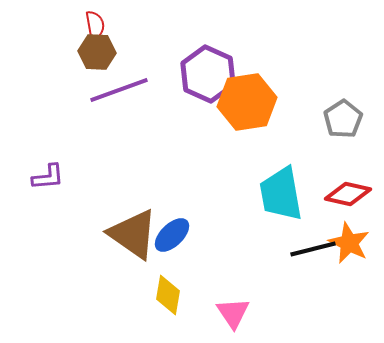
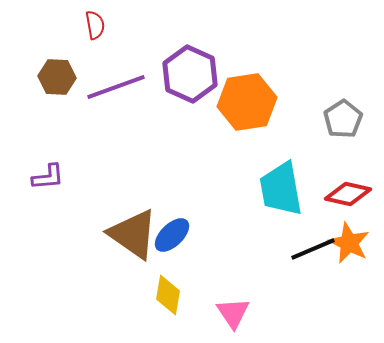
brown hexagon: moved 40 px left, 25 px down
purple hexagon: moved 18 px left
purple line: moved 3 px left, 3 px up
cyan trapezoid: moved 5 px up
black line: rotated 9 degrees counterclockwise
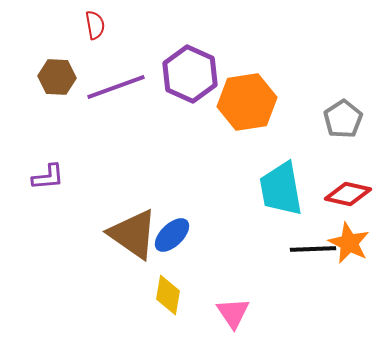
black line: rotated 21 degrees clockwise
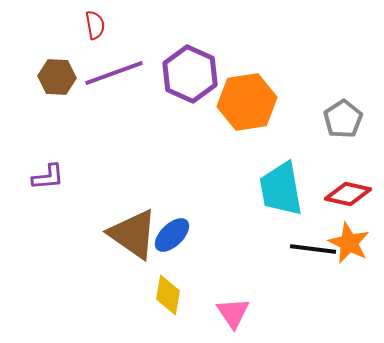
purple line: moved 2 px left, 14 px up
black line: rotated 9 degrees clockwise
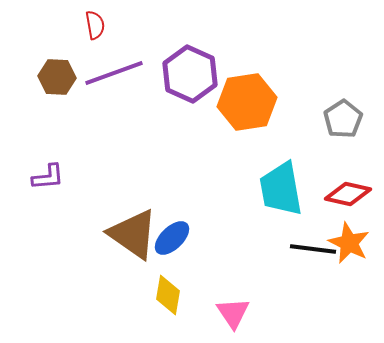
blue ellipse: moved 3 px down
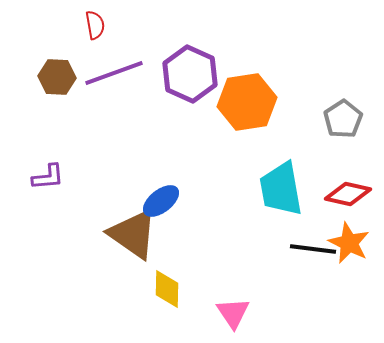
blue ellipse: moved 11 px left, 37 px up; rotated 6 degrees clockwise
yellow diamond: moved 1 px left, 6 px up; rotated 9 degrees counterclockwise
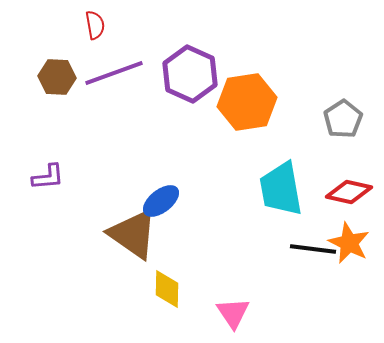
red diamond: moved 1 px right, 2 px up
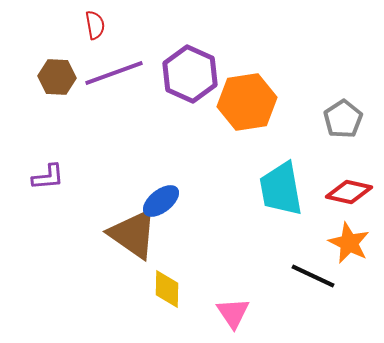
black line: moved 27 px down; rotated 18 degrees clockwise
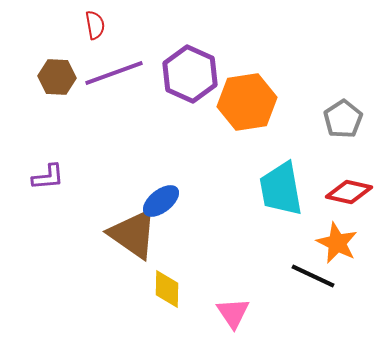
orange star: moved 12 px left
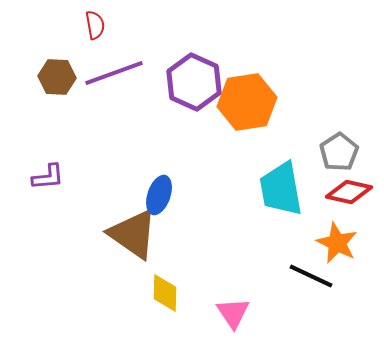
purple hexagon: moved 4 px right, 8 px down
gray pentagon: moved 4 px left, 33 px down
blue ellipse: moved 2 px left, 6 px up; rotated 33 degrees counterclockwise
black line: moved 2 px left
yellow diamond: moved 2 px left, 4 px down
